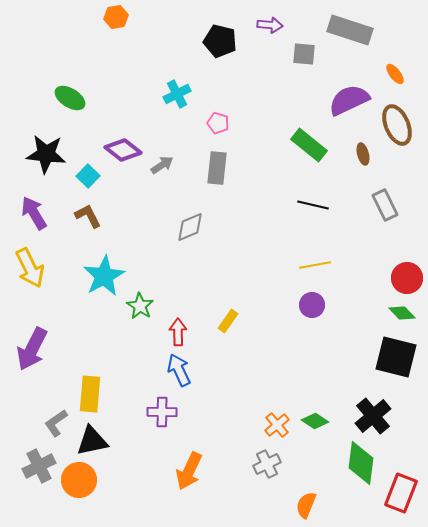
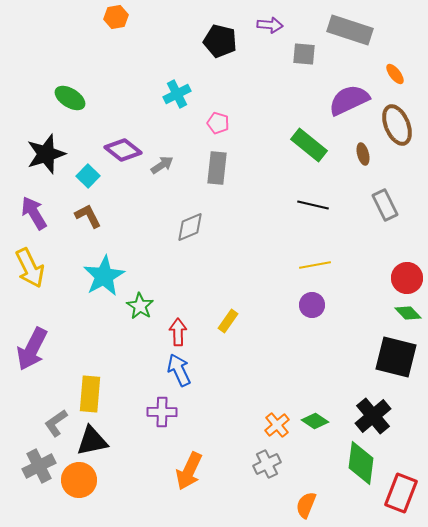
black star at (46, 154): rotated 24 degrees counterclockwise
green diamond at (402, 313): moved 6 px right
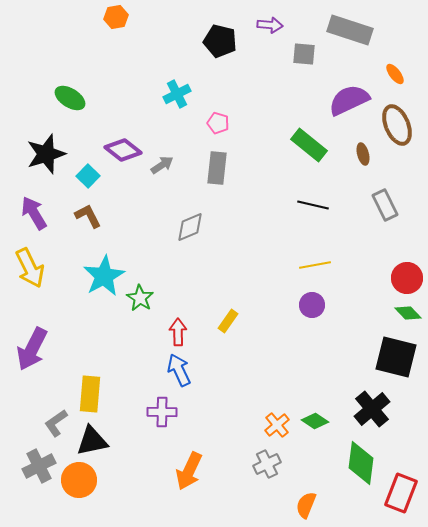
green star at (140, 306): moved 8 px up
black cross at (373, 416): moved 1 px left, 7 px up
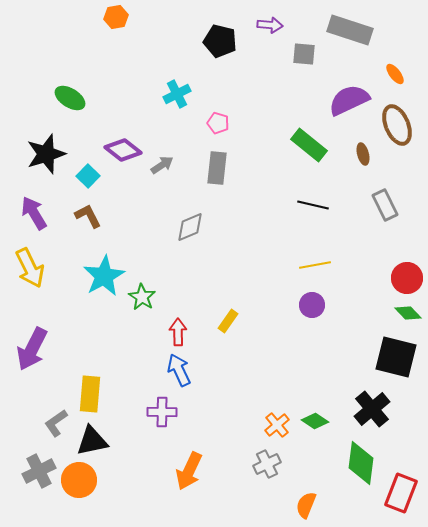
green star at (140, 298): moved 2 px right, 1 px up
gray cross at (39, 466): moved 5 px down
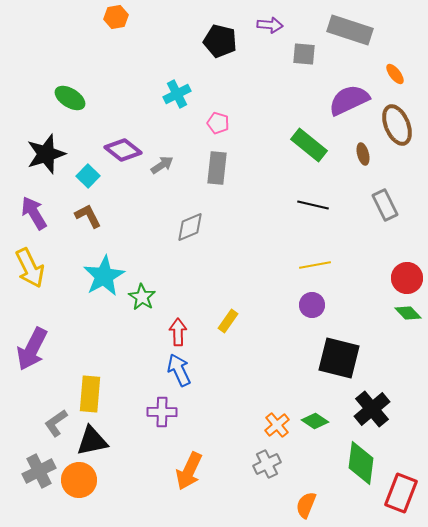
black square at (396, 357): moved 57 px left, 1 px down
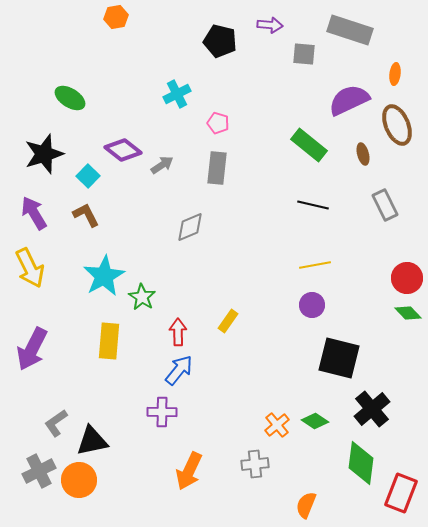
orange ellipse at (395, 74): rotated 45 degrees clockwise
black star at (46, 154): moved 2 px left
brown L-shape at (88, 216): moved 2 px left, 1 px up
blue arrow at (179, 370): rotated 64 degrees clockwise
yellow rectangle at (90, 394): moved 19 px right, 53 px up
gray cross at (267, 464): moved 12 px left; rotated 20 degrees clockwise
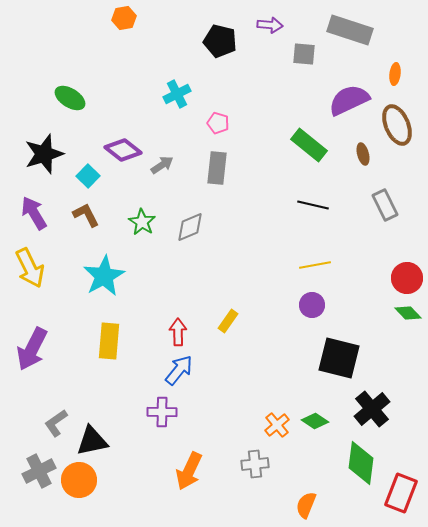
orange hexagon at (116, 17): moved 8 px right, 1 px down
green star at (142, 297): moved 75 px up
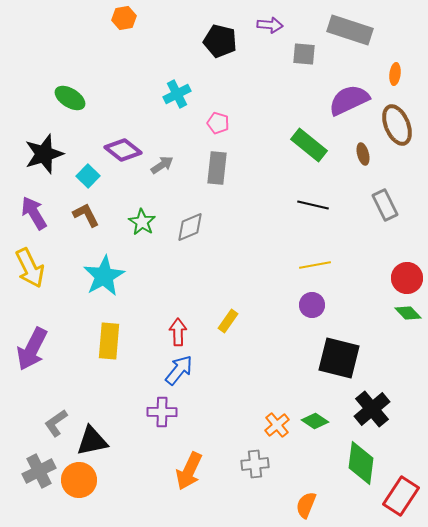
red rectangle at (401, 493): moved 3 px down; rotated 12 degrees clockwise
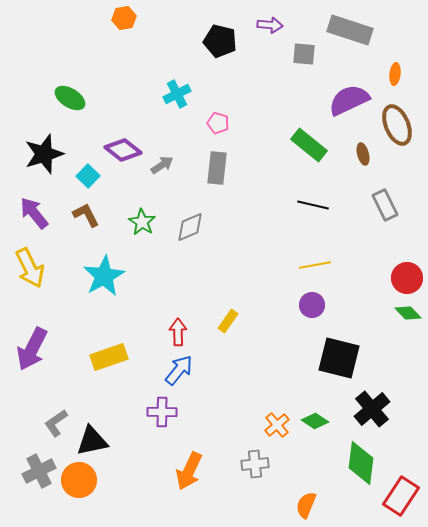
purple arrow at (34, 213): rotated 8 degrees counterclockwise
yellow rectangle at (109, 341): moved 16 px down; rotated 66 degrees clockwise
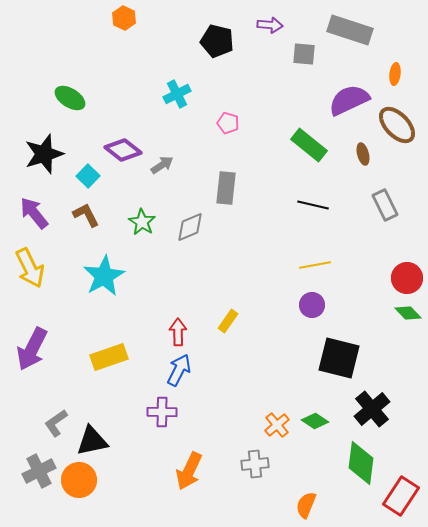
orange hexagon at (124, 18): rotated 25 degrees counterclockwise
black pentagon at (220, 41): moved 3 px left
pink pentagon at (218, 123): moved 10 px right
brown ellipse at (397, 125): rotated 21 degrees counterclockwise
gray rectangle at (217, 168): moved 9 px right, 20 px down
blue arrow at (179, 370): rotated 12 degrees counterclockwise
